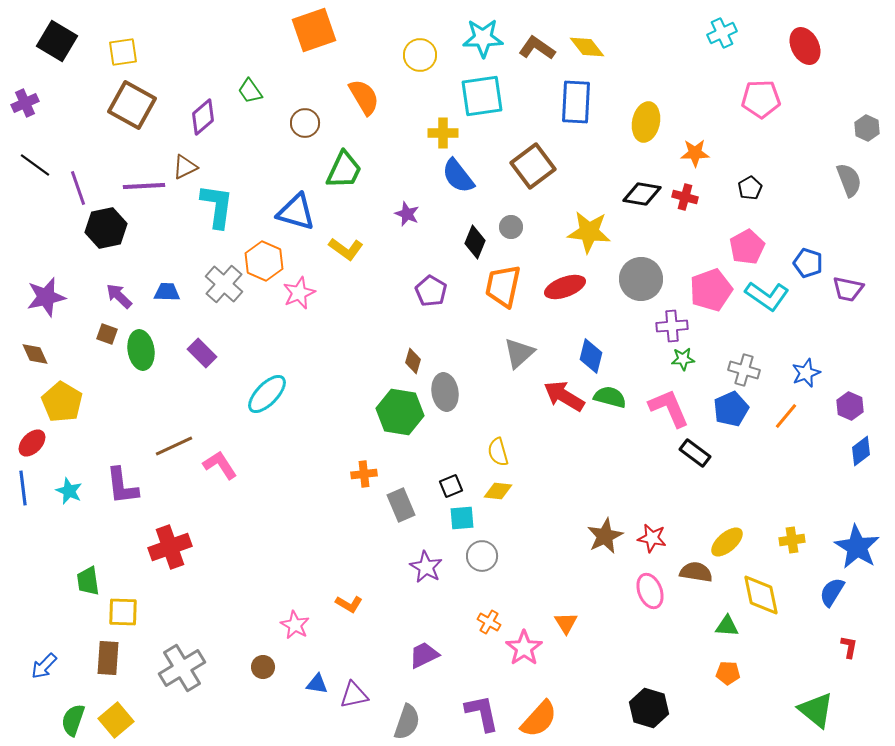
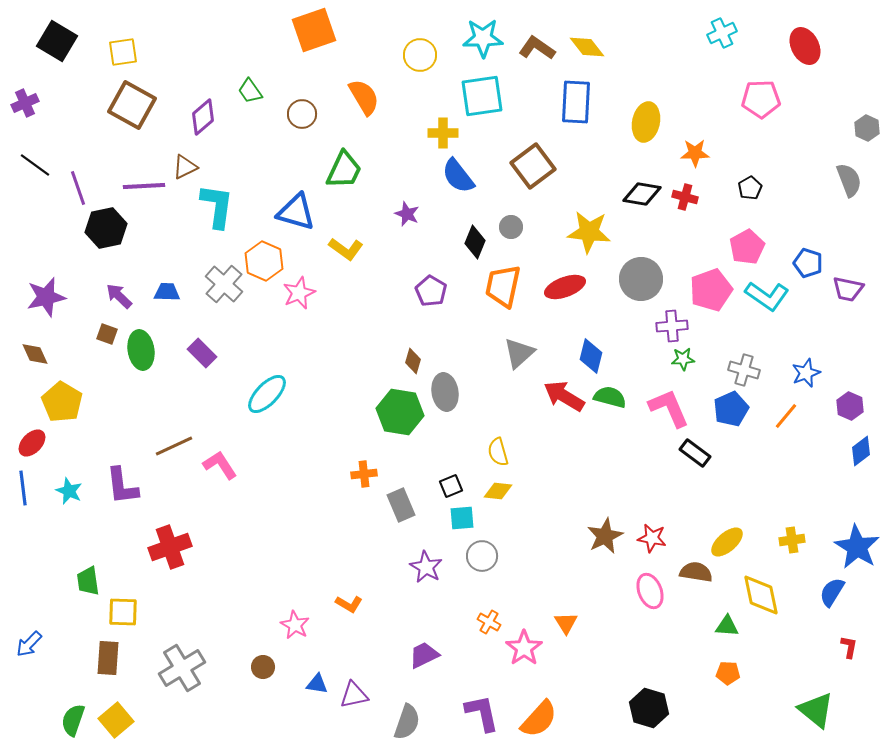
brown circle at (305, 123): moved 3 px left, 9 px up
blue arrow at (44, 666): moved 15 px left, 22 px up
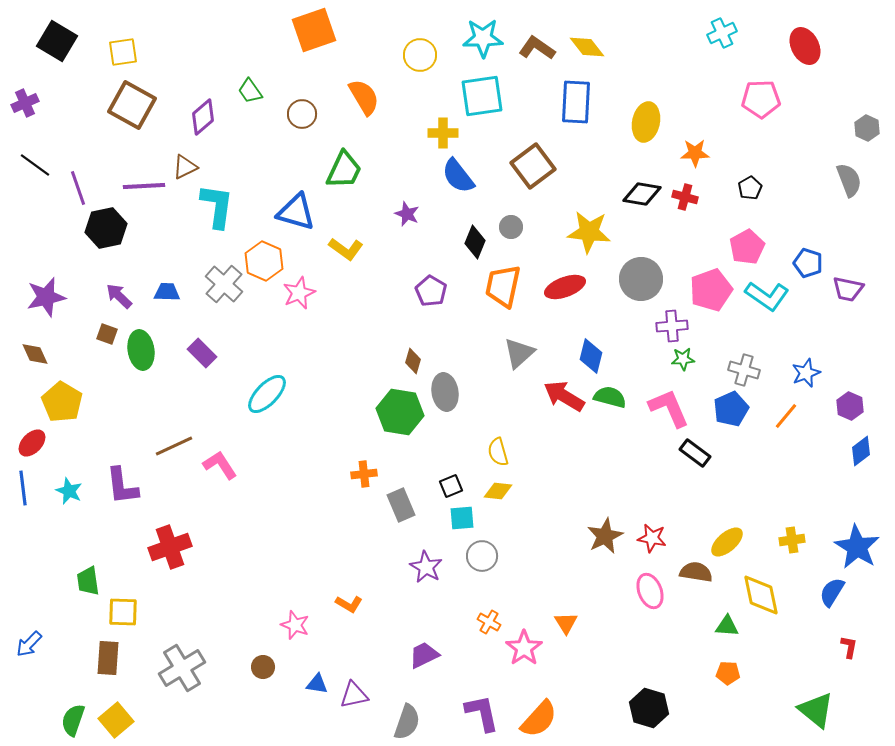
pink star at (295, 625): rotated 8 degrees counterclockwise
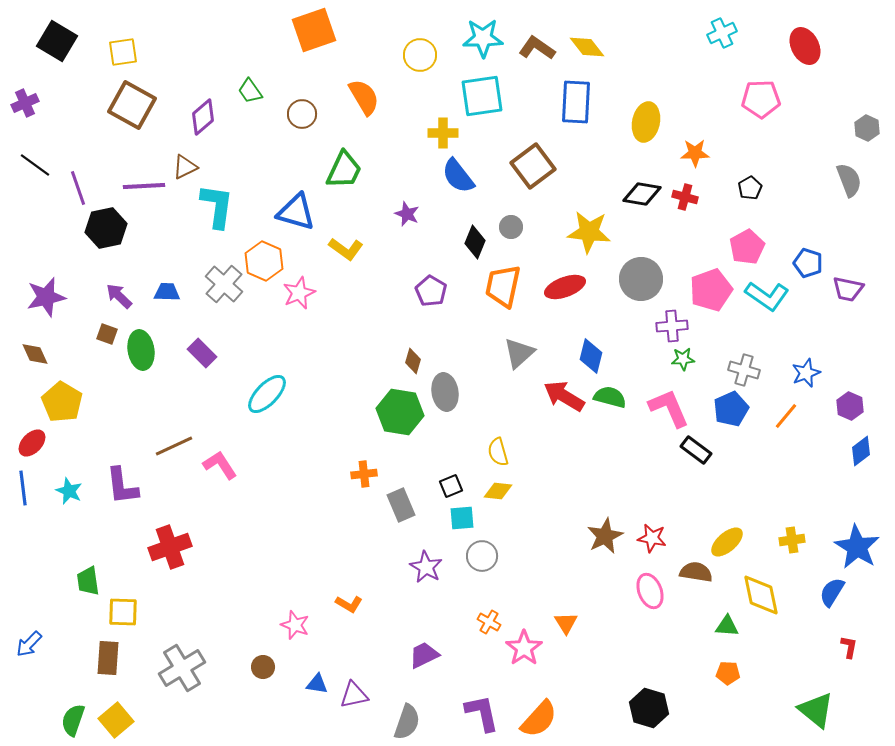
black rectangle at (695, 453): moved 1 px right, 3 px up
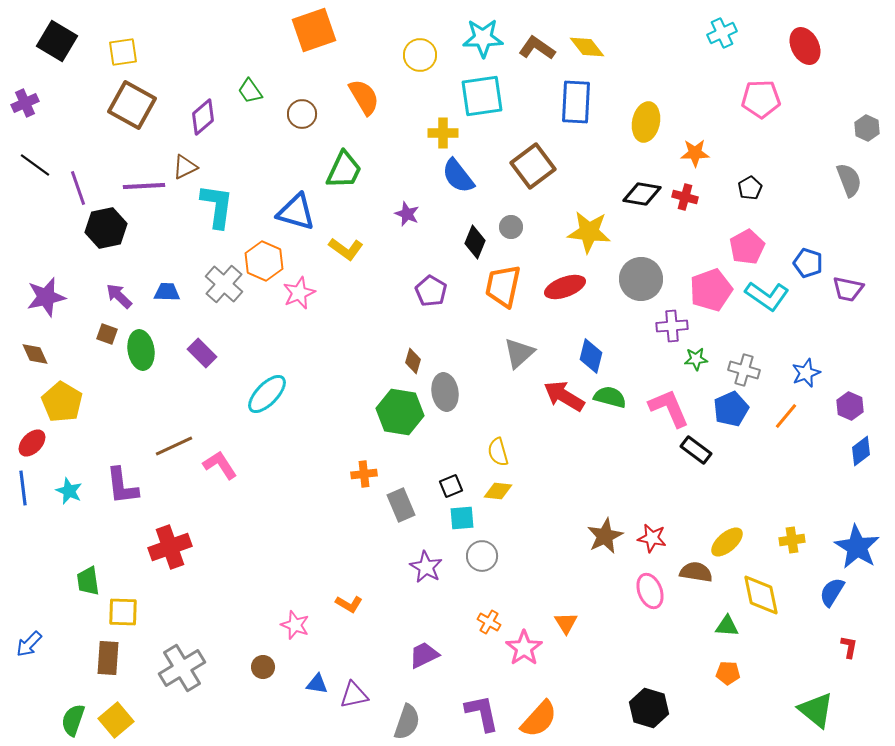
green star at (683, 359): moved 13 px right
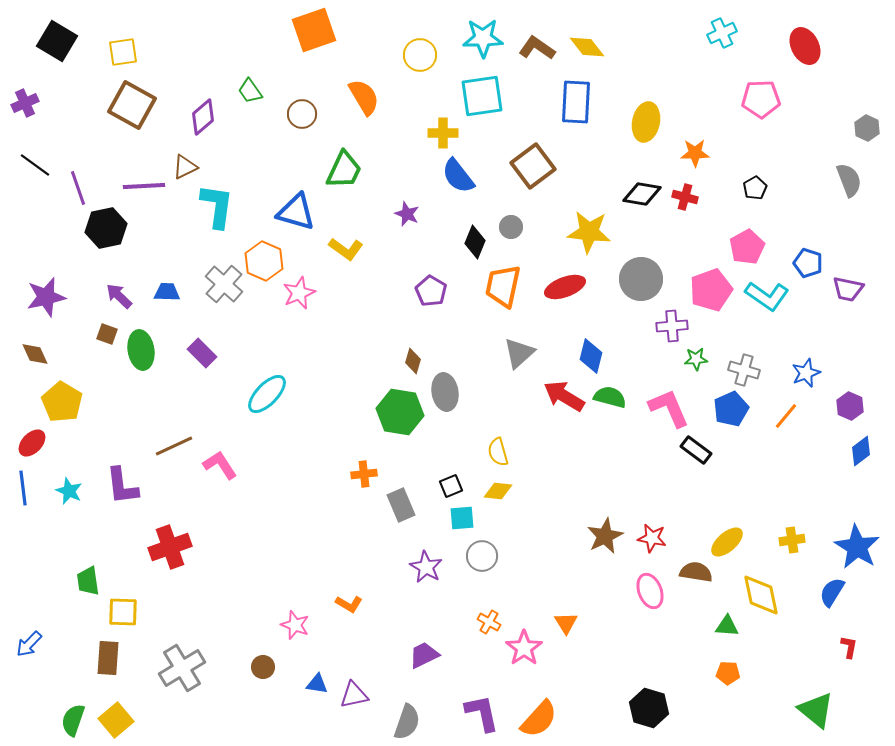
black pentagon at (750, 188): moved 5 px right
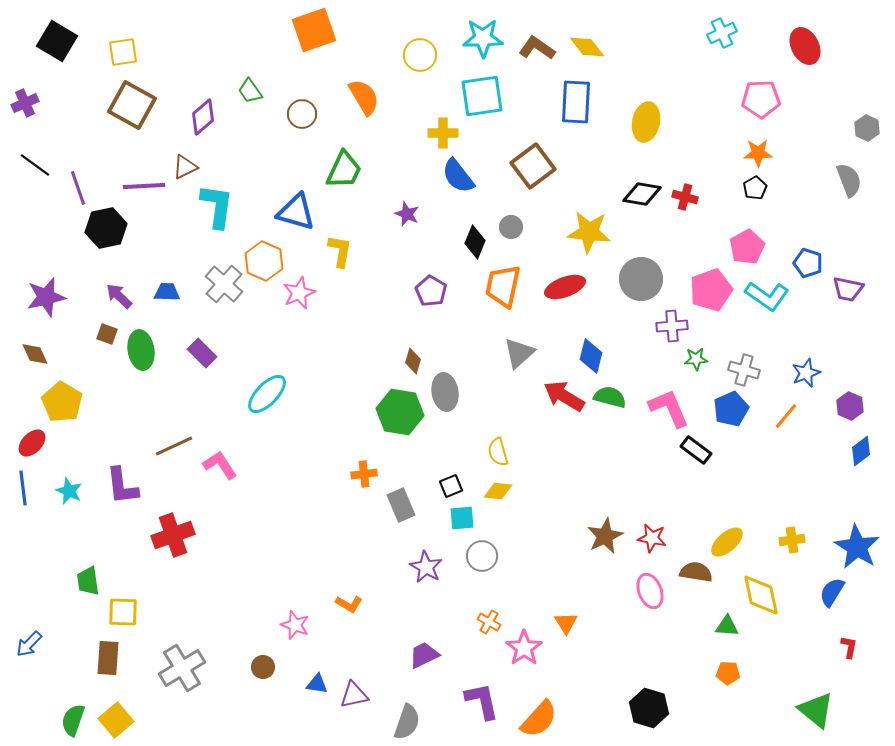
orange star at (695, 153): moved 63 px right
yellow L-shape at (346, 249): moved 6 px left, 2 px down; rotated 116 degrees counterclockwise
red cross at (170, 547): moved 3 px right, 12 px up
purple L-shape at (482, 713): moved 12 px up
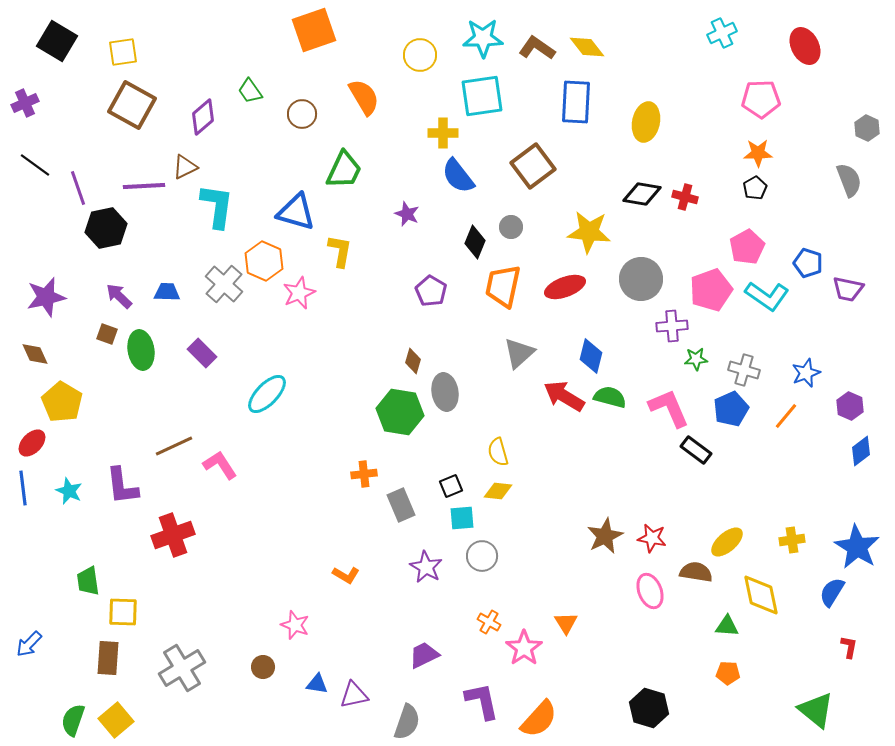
orange L-shape at (349, 604): moved 3 px left, 29 px up
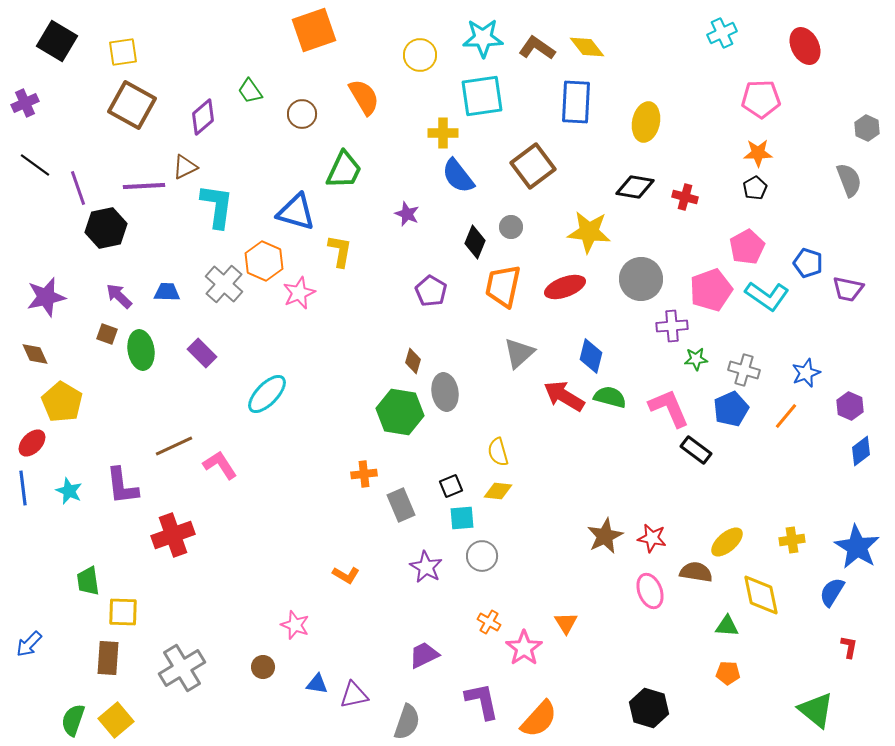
black diamond at (642, 194): moved 7 px left, 7 px up
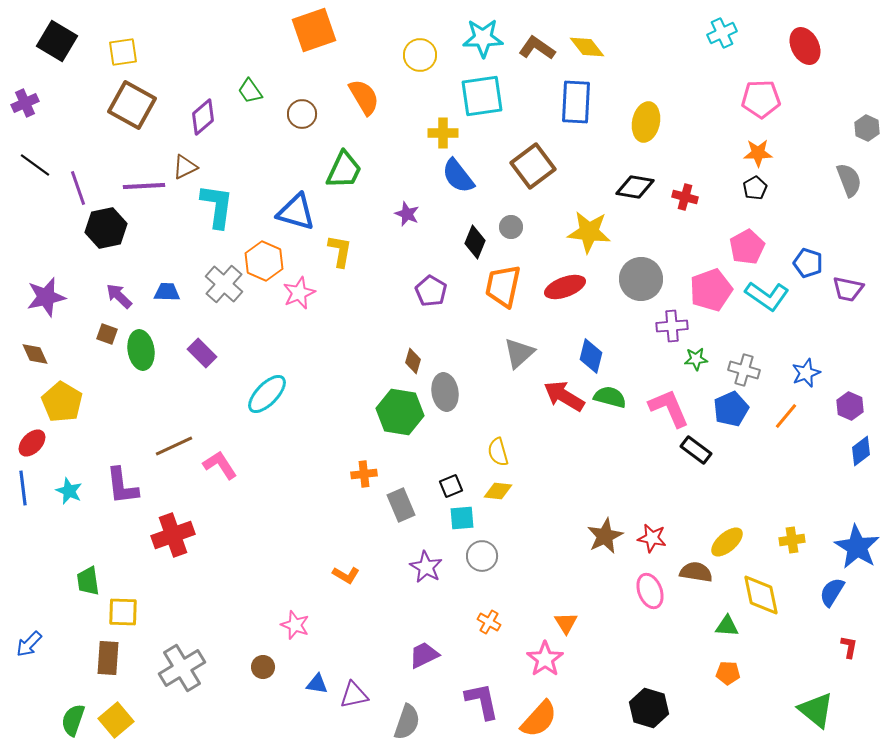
pink star at (524, 648): moved 21 px right, 11 px down
